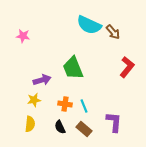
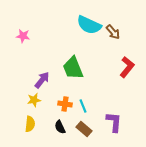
purple arrow: rotated 36 degrees counterclockwise
cyan line: moved 1 px left
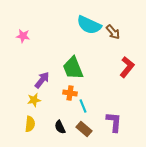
orange cross: moved 5 px right, 11 px up
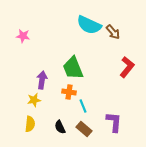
purple arrow: rotated 30 degrees counterclockwise
orange cross: moved 1 px left, 1 px up
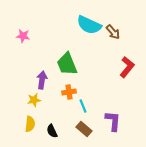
green trapezoid: moved 6 px left, 4 px up
orange cross: rotated 16 degrees counterclockwise
purple L-shape: moved 1 px left, 1 px up
black semicircle: moved 8 px left, 4 px down
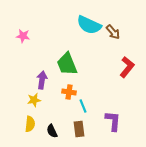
orange cross: rotated 16 degrees clockwise
brown rectangle: moved 5 px left; rotated 42 degrees clockwise
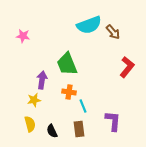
cyan semicircle: rotated 45 degrees counterclockwise
yellow semicircle: rotated 21 degrees counterclockwise
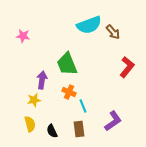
orange cross: rotated 16 degrees clockwise
purple L-shape: rotated 50 degrees clockwise
